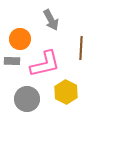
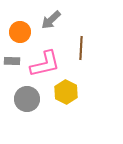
gray arrow: rotated 75 degrees clockwise
orange circle: moved 7 px up
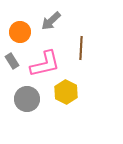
gray arrow: moved 1 px down
gray rectangle: rotated 56 degrees clockwise
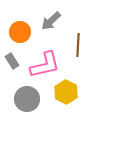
brown line: moved 3 px left, 3 px up
pink L-shape: moved 1 px down
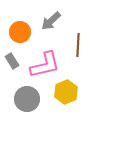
yellow hexagon: rotated 10 degrees clockwise
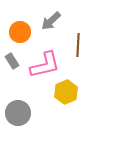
gray circle: moved 9 px left, 14 px down
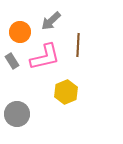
pink L-shape: moved 8 px up
gray circle: moved 1 px left, 1 px down
